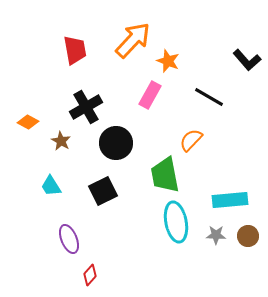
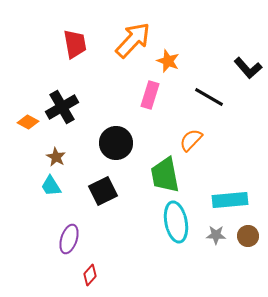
red trapezoid: moved 6 px up
black L-shape: moved 1 px right, 8 px down
pink rectangle: rotated 12 degrees counterclockwise
black cross: moved 24 px left
brown star: moved 5 px left, 16 px down
purple ellipse: rotated 40 degrees clockwise
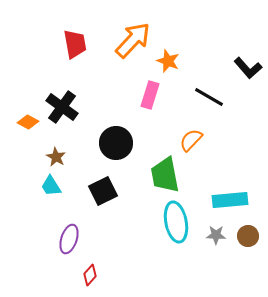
black cross: rotated 24 degrees counterclockwise
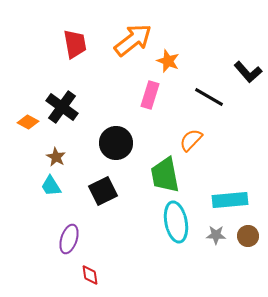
orange arrow: rotated 9 degrees clockwise
black L-shape: moved 4 px down
red diamond: rotated 50 degrees counterclockwise
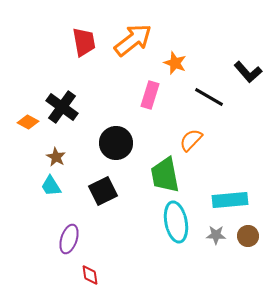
red trapezoid: moved 9 px right, 2 px up
orange star: moved 7 px right, 2 px down
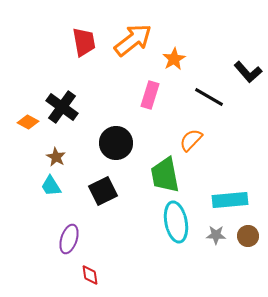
orange star: moved 1 px left, 4 px up; rotated 20 degrees clockwise
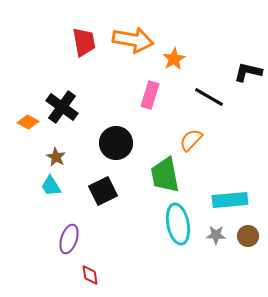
orange arrow: rotated 48 degrees clockwise
black L-shape: rotated 144 degrees clockwise
cyan ellipse: moved 2 px right, 2 px down
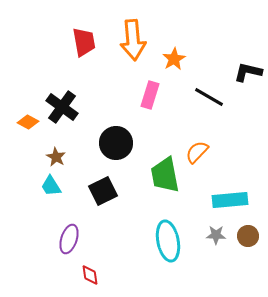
orange arrow: rotated 75 degrees clockwise
orange semicircle: moved 6 px right, 12 px down
cyan ellipse: moved 10 px left, 17 px down
